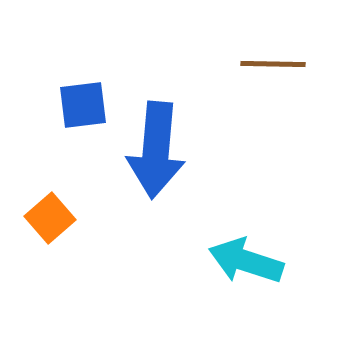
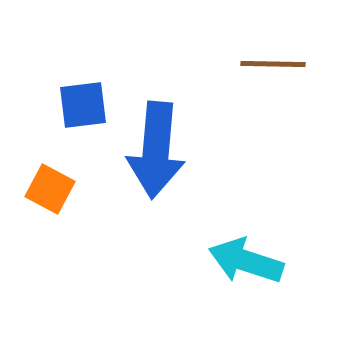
orange square: moved 29 px up; rotated 21 degrees counterclockwise
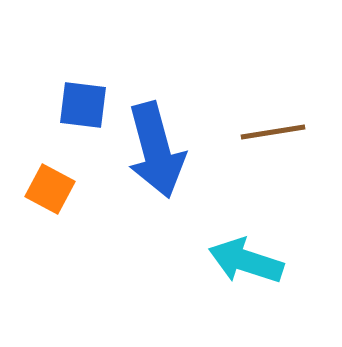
brown line: moved 68 px down; rotated 10 degrees counterclockwise
blue square: rotated 14 degrees clockwise
blue arrow: rotated 20 degrees counterclockwise
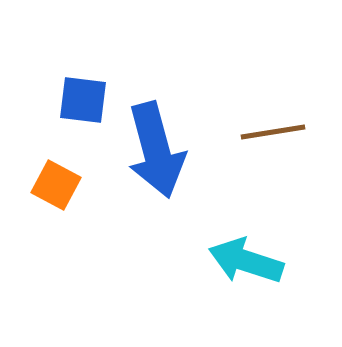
blue square: moved 5 px up
orange square: moved 6 px right, 4 px up
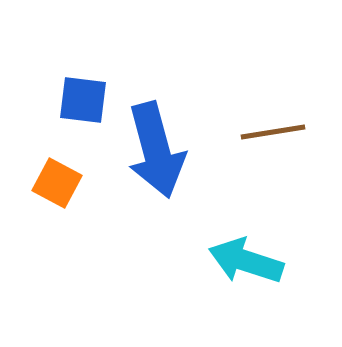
orange square: moved 1 px right, 2 px up
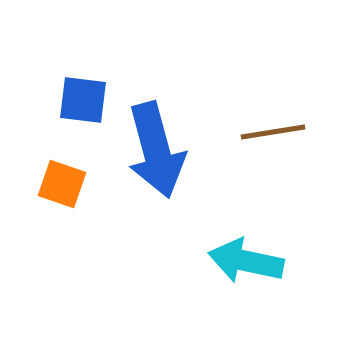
orange square: moved 5 px right, 1 px down; rotated 9 degrees counterclockwise
cyan arrow: rotated 6 degrees counterclockwise
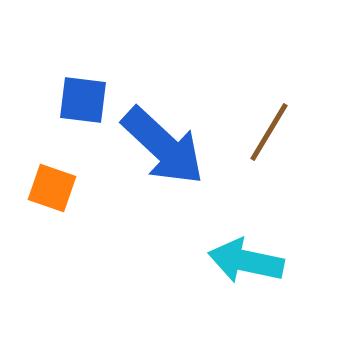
brown line: moved 4 px left; rotated 50 degrees counterclockwise
blue arrow: moved 7 px right, 4 px up; rotated 32 degrees counterclockwise
orange square: moved 10 px left, 4 px down
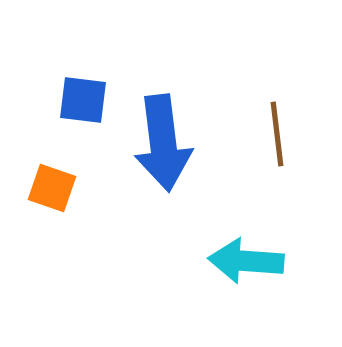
brown line: moved 8 px right, 2 px down; rotated 38 degrees counterclockwise
blue arrow: moved 3 px up; rotated 40 degrees clockwise
cyan arrow: rotated 8 degrees counterclockwise
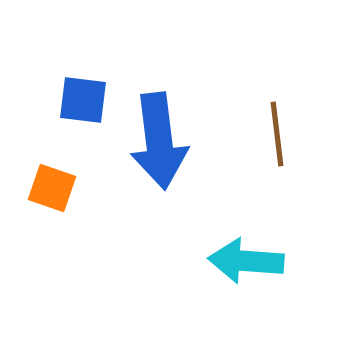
blue arrow: moved 4 px left, 2 px up
